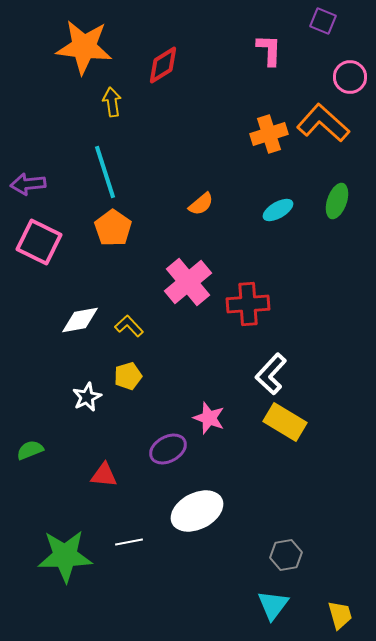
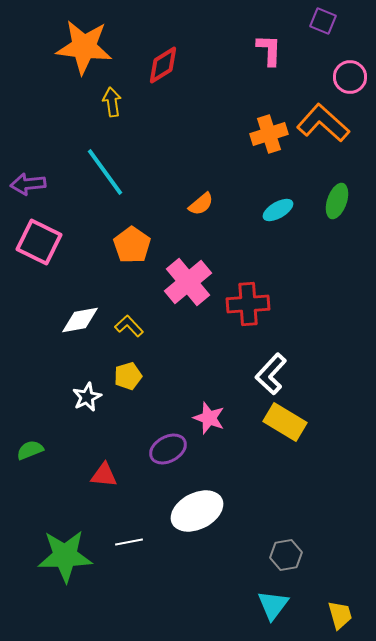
cyan line: rotated 18 degrees counterclockwise
orange pentagon: moved 19 px right, 17 px down
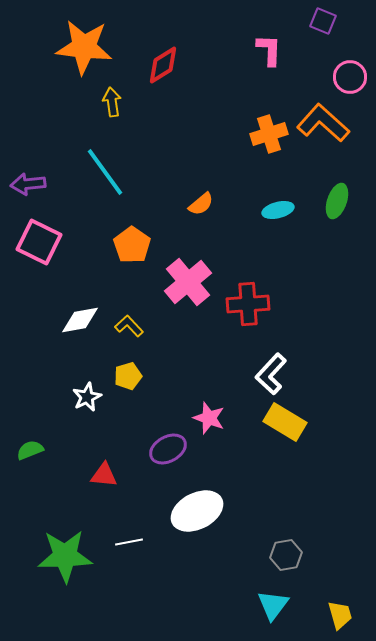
cyan ellipse: rotated 16 degrees clockwise
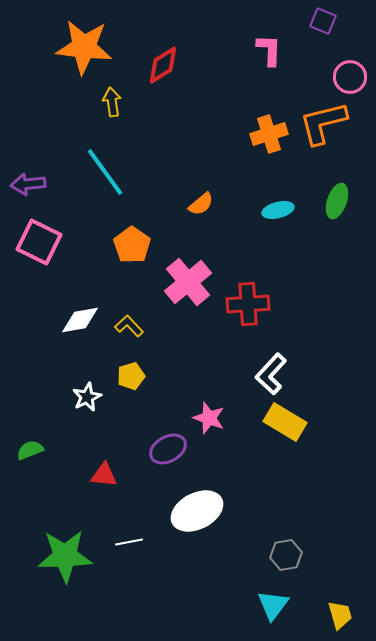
orange L-shape: rotated 56 degrees counterclockwise
yellow pentagon: moved 3 px right
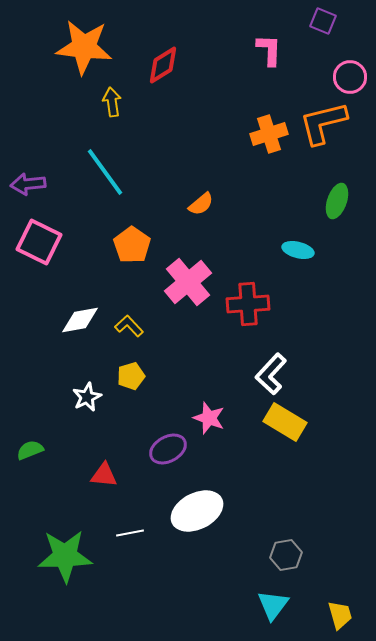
cyan ellipse: moved 20 px right, 40 px down; rotated 28 degrees clockwise
white line: moved 1 px right, 9 px up
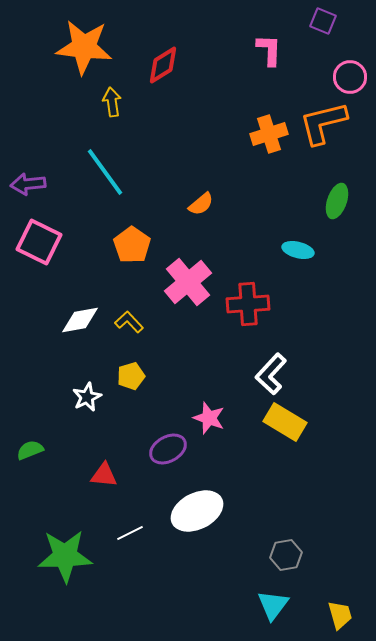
yellow L-shape: moved 4 px up
white line: rotated 16 degrees counterclockwise
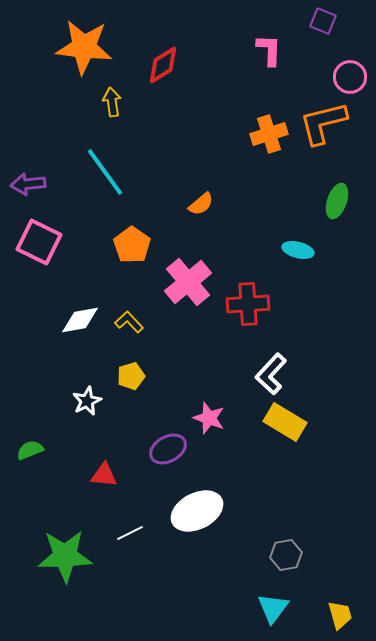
white star: moved 4 px down
cyan triangle: moved 3 px down
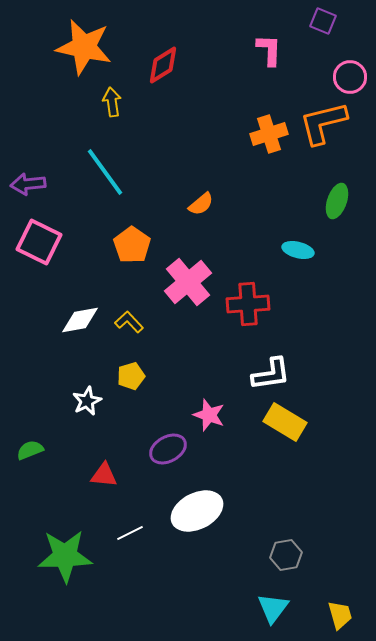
orange star: rotated 6 degrees clockwise
white L-shape: rotated 141 degrees counterclockwise
pink star: moved 3 px up
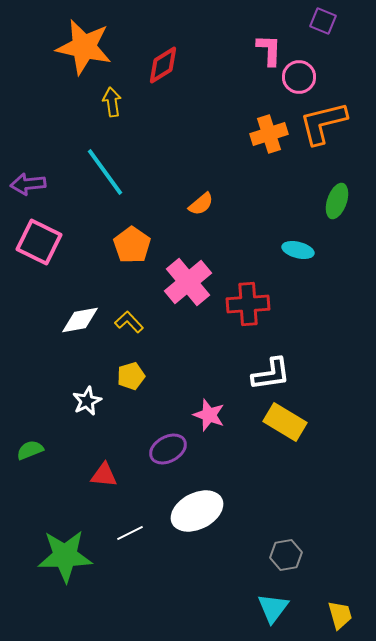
pink circle: moved 51 px left
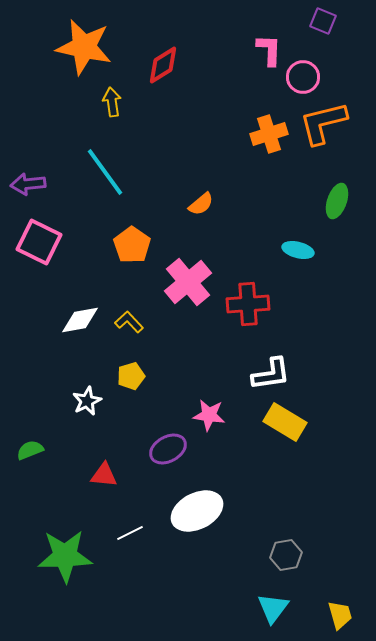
pink circle: moved 4 px right
pink star: rotated 12 degrees counterclockwise
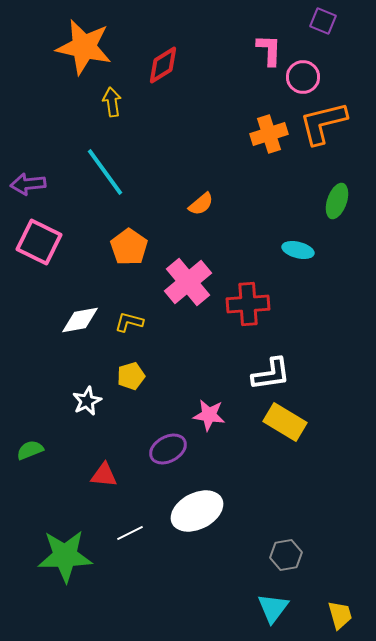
orange pentagon: moved 3 px left, 2 px down
yellow L-shape: rotated 32 degrees counterclockwise
